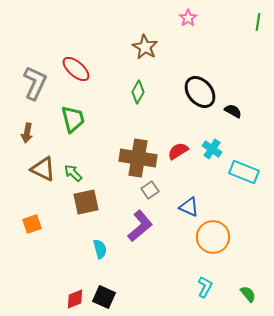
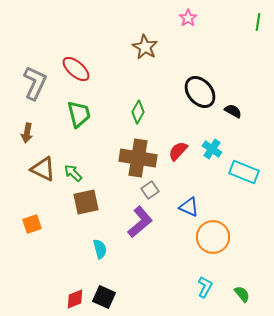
green diamond: moved 20 px down
green trapezoid: moved 6 px right, 5 px up
red semicircle: rotated 15 degrees counterclockwise
purple L-shape: moved 4 px up
green semicircle: moved 6 px left
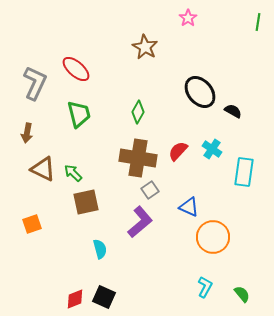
cyan rectangle: rotated 76 degrees clockwise
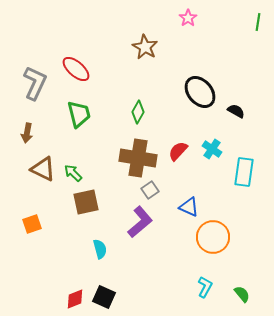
black semicircle: moved 3 px right
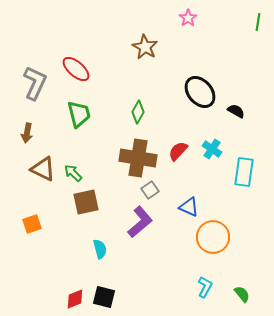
black square: rotated 10 degrees counterclockwise
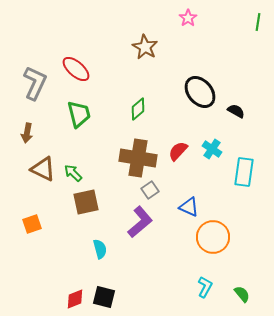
green diamond: moved 3 px up; rotated 20 degrees clockwise
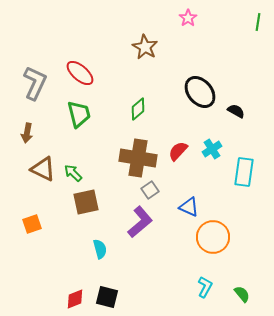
red ellipse: moved 4 px right, 4 px down
cyan cross: rotated 24 degrees clockwise
black square: moved 3 px right
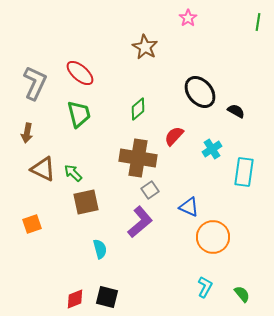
red semicircle: moved 4 px left, 15 px up
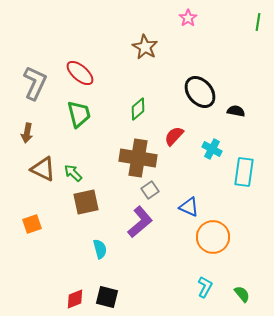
black semicircle: rotated 18 degrees counterclockwise
cyan cross: rotated 30 degrees counterclockwise
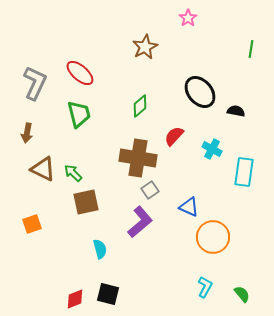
green line: moved 7 px left, 27 px down
brown star: rotated 15 degrees clockwise
green diamond: moved 2 px right, 3 px up
black square: moved 1 px right, 3 px up
